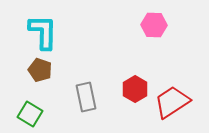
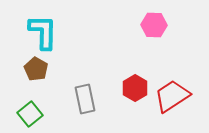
brown pentagon: moved 4 px left, 1 px up; rotated 10 degrees clockwise
red hexagon: moved 1 px up
gray rectangle: moved 1 px left, 2 px down
red trapezoid: moved 6 px up
green square: rotated 20 degrees clockwise
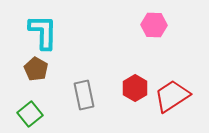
gray rectangle: moved 1 px left, 4 px up
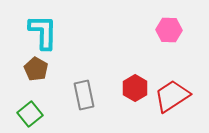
pink hexagon: moved 15 px right, 5 px down
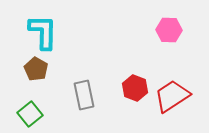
red hexagon: rotated 10 degrees counterclockwise
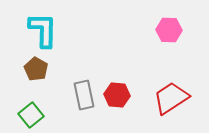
cyan L-shape: moved 2 px up
red hexagon: moved 18 px left, 7 px down; rotated 15 degrees counterclockwise
red trapezoid: moved 1 px left, 2 px down
green square: moved 1 px right, 1 px down
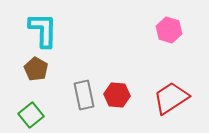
pink hexagon: rotated 15 degrees clockwise
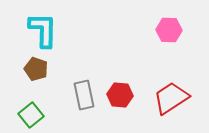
pink hexagon: rotated 15 degrees counterclockwise
brown pentagon: rotated 10 degrees counterclockwise
red hexagon: moved 3 px right
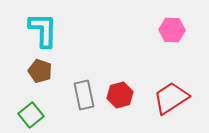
pink hexagon: moved 3 px right
brown pentagon: moved 4 px right, 2 px down
red hexagon: rotated 20 degrees counterclockwise
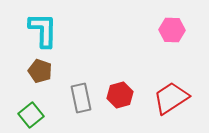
gray rectangle: moved 3 px left, 3 px down
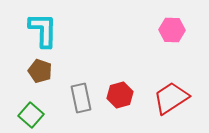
green square: rotated 10 degrees counterclockwise
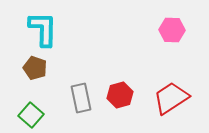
cyan L-shape: moved 1 px up
brown pentagon: moved 5 px left, 3 px up
